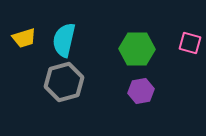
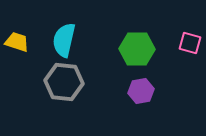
yellow trapezoid: moved 7 px left, 4 px down; rotated 145 degrees counterclockwise
gray hexagon: rotated 21 degrees clockwise
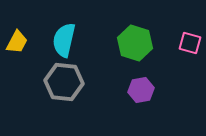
yellow trapezoid: rotated 100 degrees clockwise
green hexagon: moved 2 px left, 6 px up; rotated 16 degrees clockwise
purple hexagon: moved 1 px up
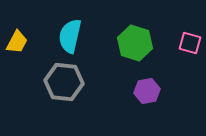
cyan semicircle: moved 6 px right, 4 px up
purple hexagon: moved 6 px right, 1 px down
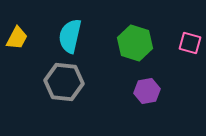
yellow trapezoid: moved 4 px up
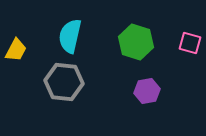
yellow trapezoid: moved 1 px left, 12 px down
green hexagon: moved 1 px right, 1 px up
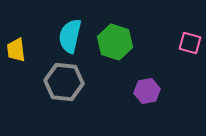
green hexagon: moved 21 px left
yellow trapezoid: rotated 145 degrees clockwise
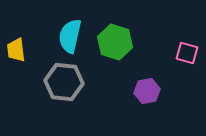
pink square: moved 3 px left, 10 px down
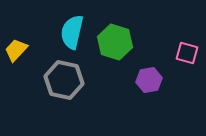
cyan semicircle: moved 2 px right, 4 px up
yellow trapezoid: rotated 50 degrees clockwise
gray hexagon: moved 2 px up; rotated 6 degrees clockwise
purple hexagon: moved 2 px right, 11 px up
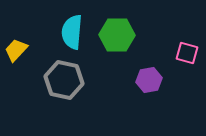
cyan semicircle: rotated 8 degrees counterclockwise
green hexagon: moved 2 px right, 7 px up; rotated 16 degrees counterclockwise
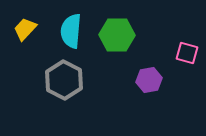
cyan semicircle: moved 1 px left, 1 px up
yellow trapezoid: moved 9 px right, 21 px up
gray hexagon: rotated 15 degrees clockwise
